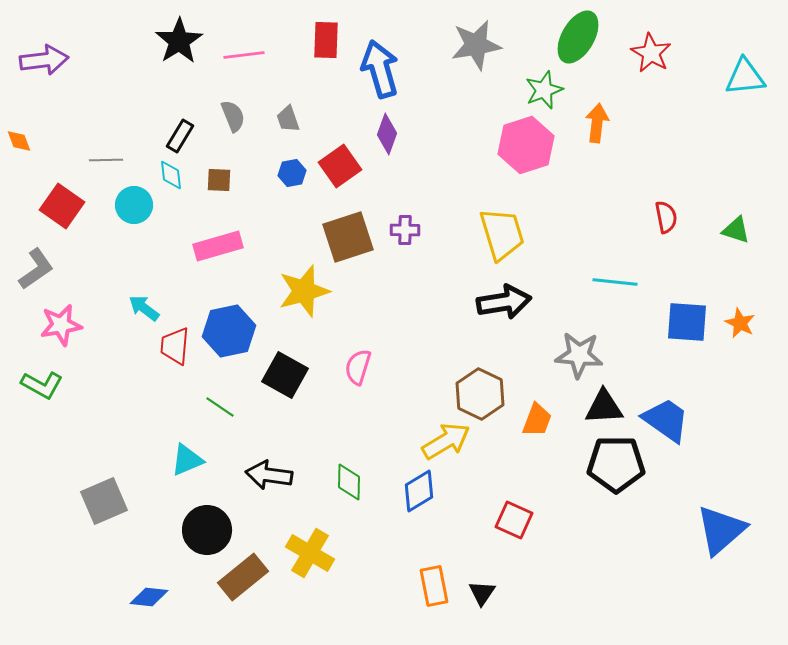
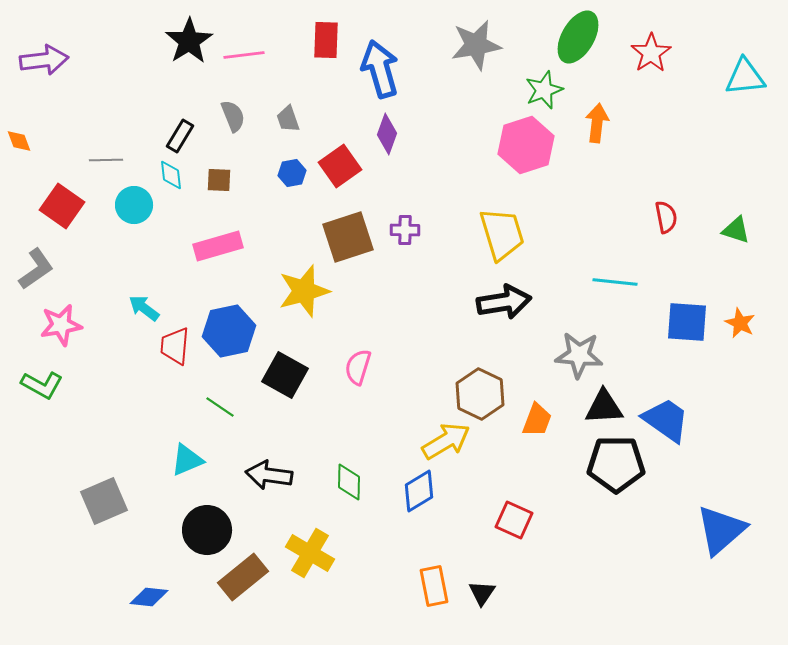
black star at (179, 41): moved 10 px right
red star at (651, 53): rotated 9 degrees clockwise
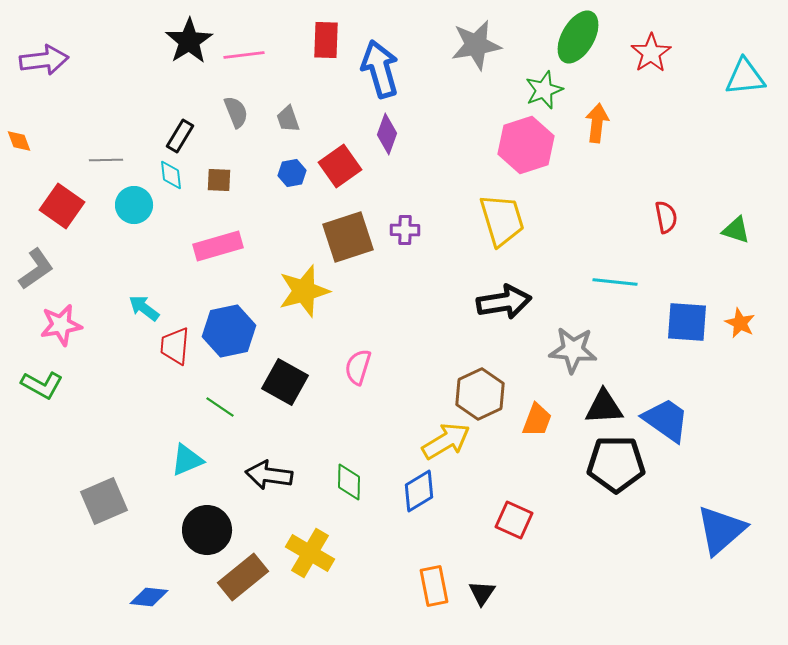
gray semicircle at (233, 116): moved 3 px right, 4 px up
yellow trapezoid at (502, 234): moved 14 px up
gray star at (579, 355): moved 6 px left, 5 px up
black square at (285, 375): moved 7 px down
brown hexagon at (480, 394): rotated 9 degrees clockwise
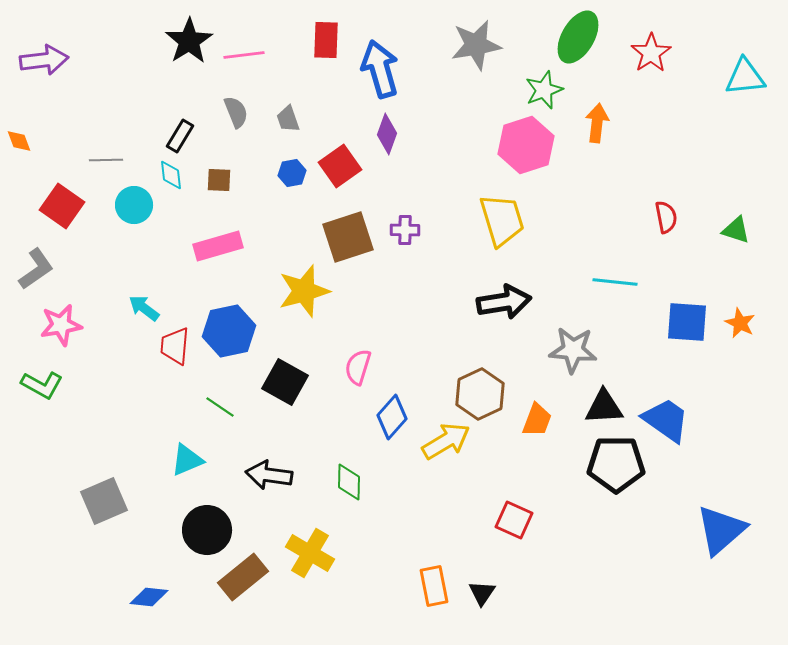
blue diamond at (419, 491): moved 27 px left, 74 px up; rotated 18 degrees counterclockwise
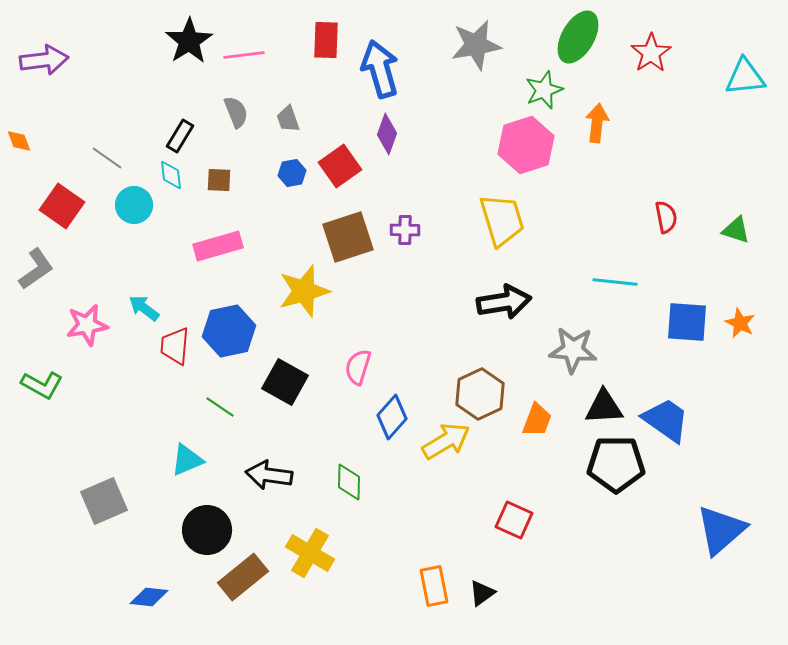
gray line at (106, 160): moved 1 px right, 2 px up; rotated 36 degrees clockwise
pink star at (61, 325): moved 26 px right
black triangle at (482, 593): rotated 20 degrees clockwise
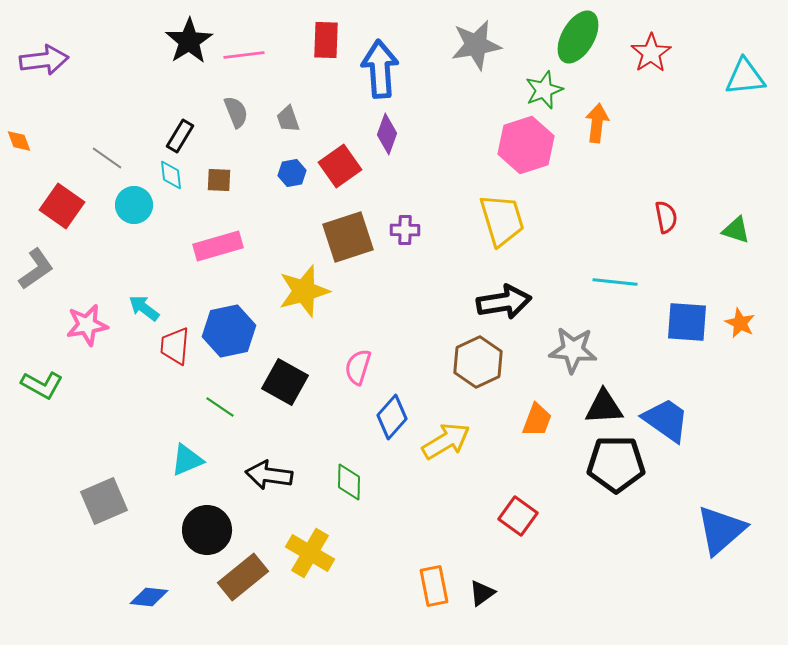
blue arrow at (380, 69): rotated 12 degrees clockwise
brown hexagon at (480, 394): moved 2 px left, 32 px up
red square at (514, 520): moved 4 px right, 4 px up; rotated 12 degrees clockwise
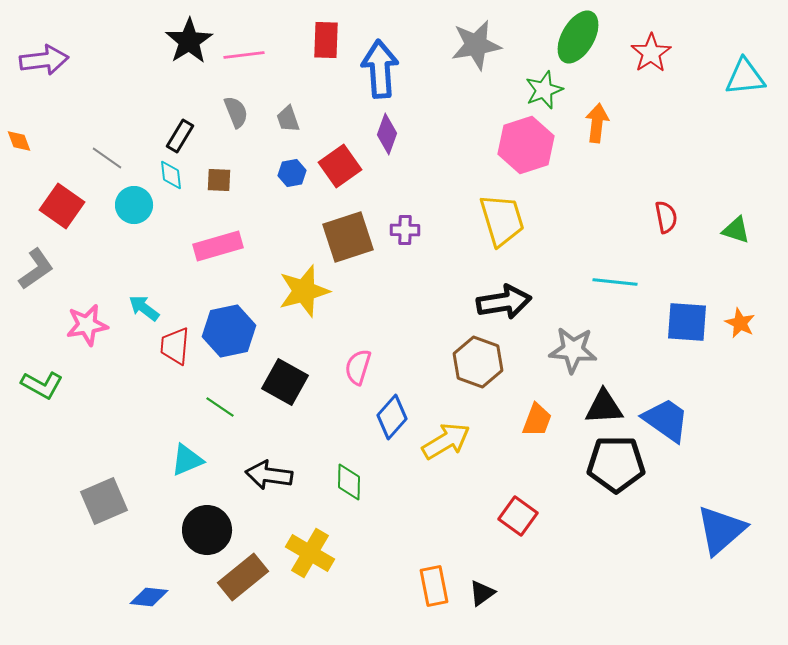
brown hexagon at (478, 362): rotated 15 degrees counterclockwise
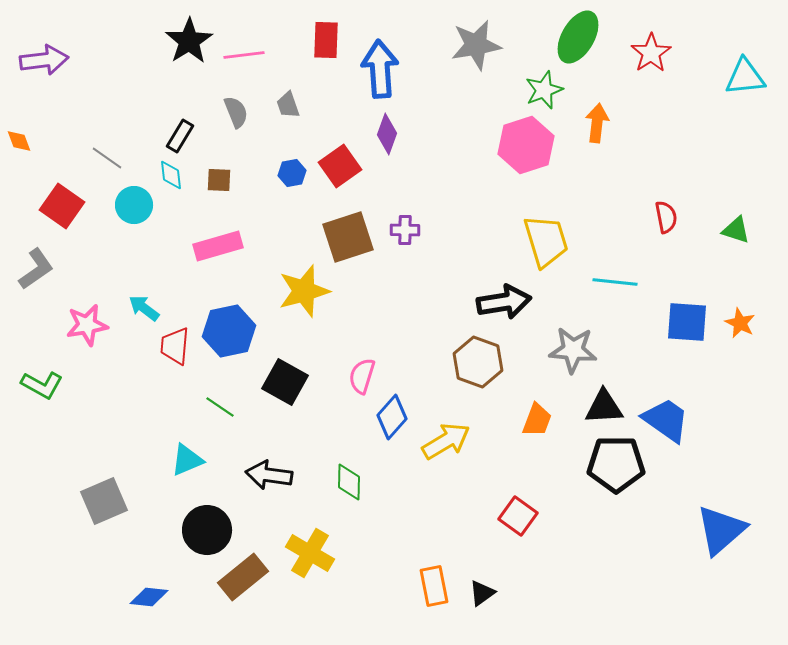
gray trapezoid at (288, 119): moved 14 px up
yellow trapezoid at (502, 220): moved 44 px right, 21 px down
pink semicircle at (358, 367): moved 4 px right, 9 px down
